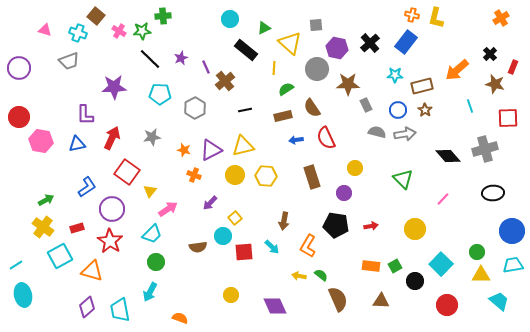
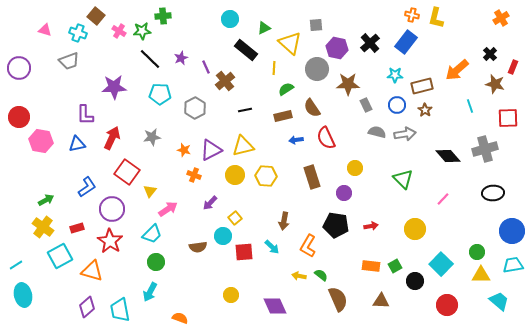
blue circle at (398, 110): moved 1 px left, 5 px up
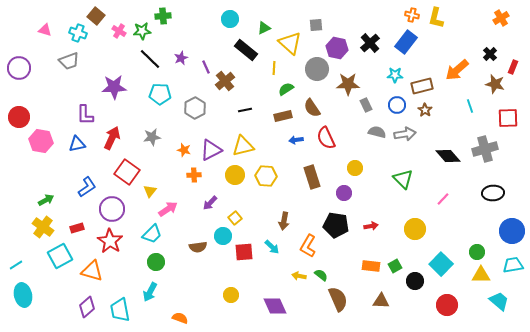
orange cross at (194, 175): rotated 24 degrees counterclockwise
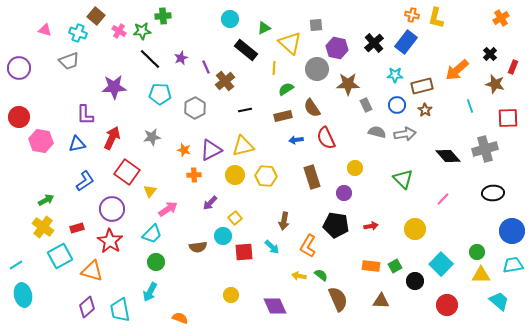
black cross at (370, 43): moved 4 px right
blue L-shape at (87, 187): moved 2 px left, 6 px up
